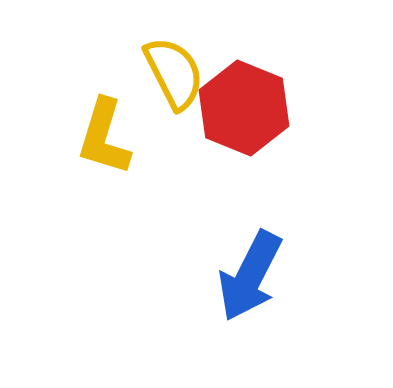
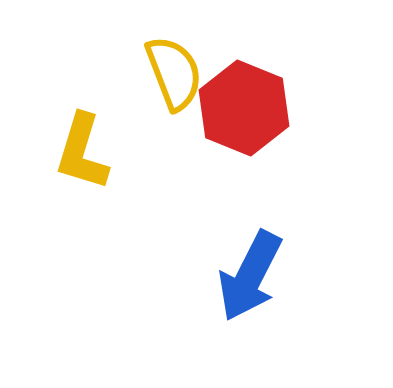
yellow semicircle: rotated 6 degrees clockwise
yellow L-shape: moved 22 px left, 15 px down
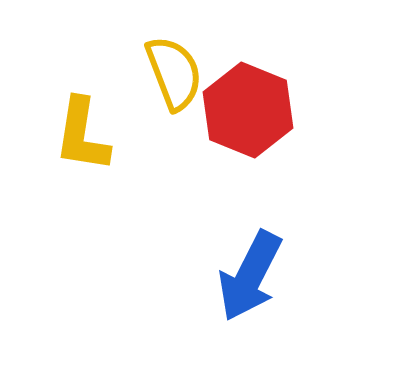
red hexagon: moved 4 px right, 2 px down
yellow L-shape: moved 17 px up; rotated 8 degrees counterclockwise
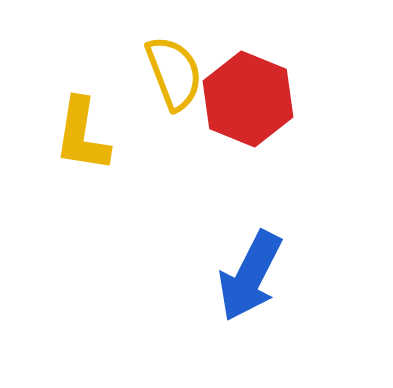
red hexagon: moved 11 px up
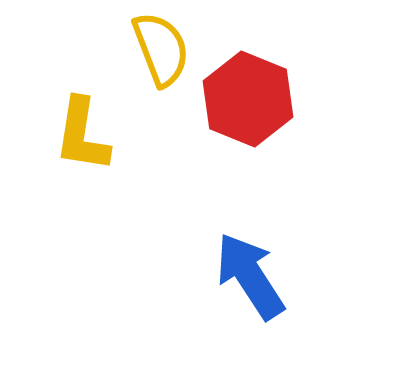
yellow semicircle: moved 13 px left, 24 px up
blue arrow: rotated 120 degrees clockwise
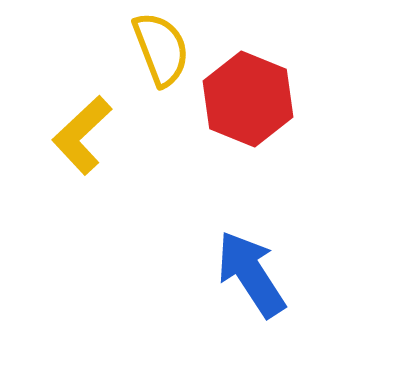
yellow L-shape: rotated 38 degrees clockwise
blue arrow: moved 1 px right, 2 px up
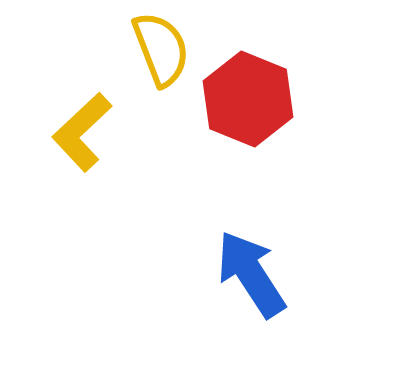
yellow L-shape: moved 3 px up
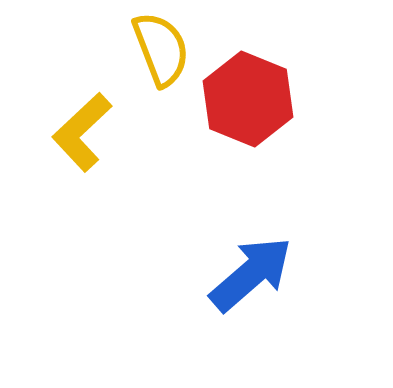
blue arrow: rotated 82 degrees clockwise
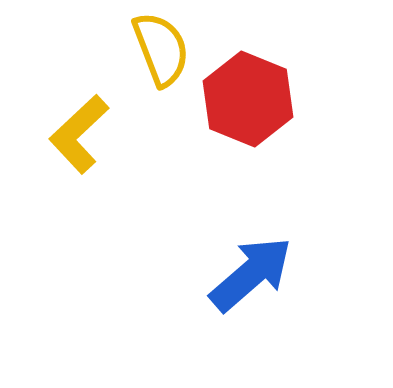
yellow L-shape: moved 3 px left, 2 px down
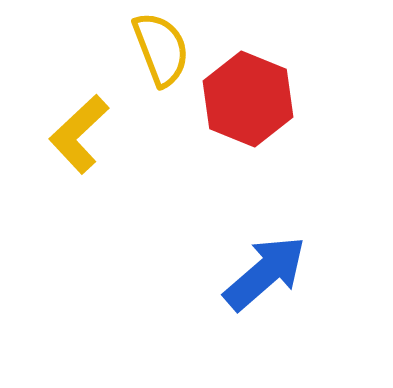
blue arrow: moved 14 px right, 1 px up
